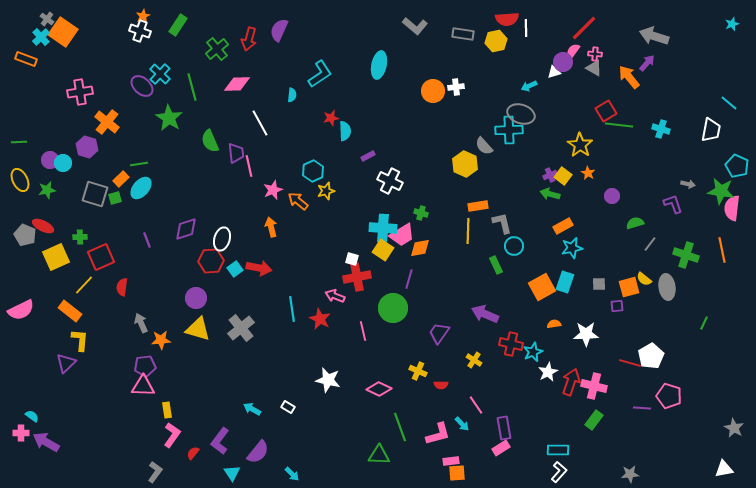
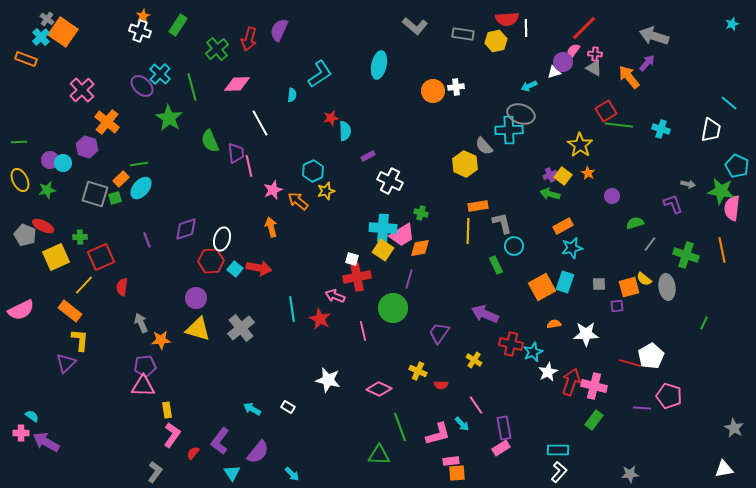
pink cross at (80, 92): moved 2 px right, 2 px up; rotated 35 degrees counterclockwise
cyan square at (235, 269): rotated 14 degrees counterclockwise
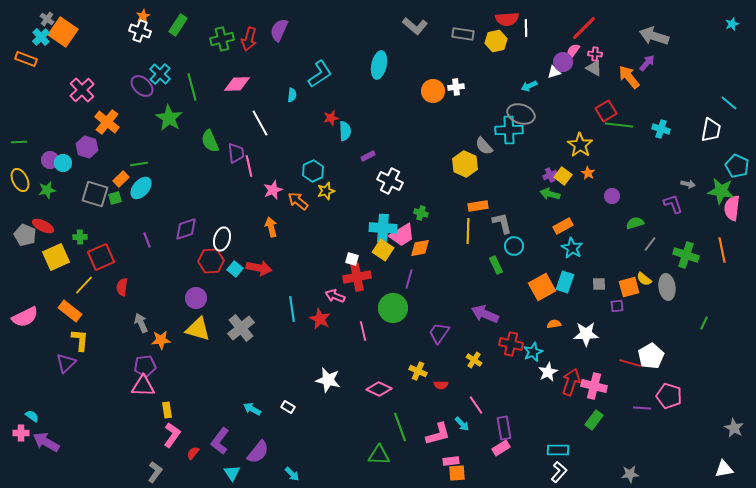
green cross at (217, 49): moved 5 px right, 10 px up; rotated 25 degrees clockwise
cyan star at (572, 248): rotated 30 degrees counterclockwise
pink semicircle at (21, 310): moved 4 px right, 7 px down
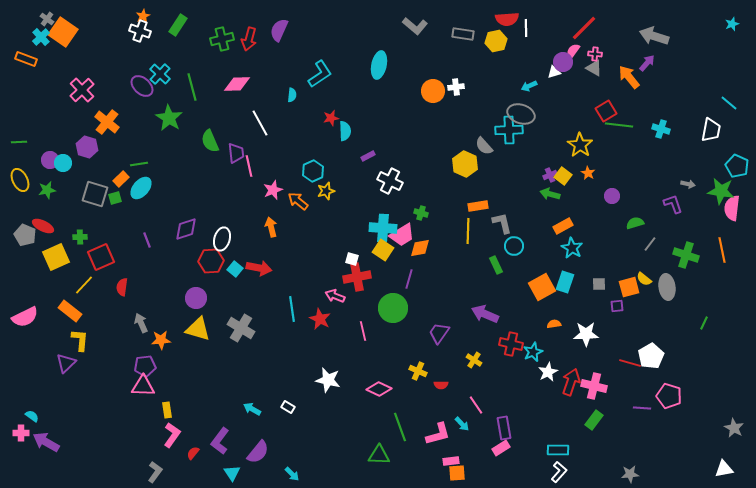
gray cross at (241, 328): rotated 20 degrees counterclockwise
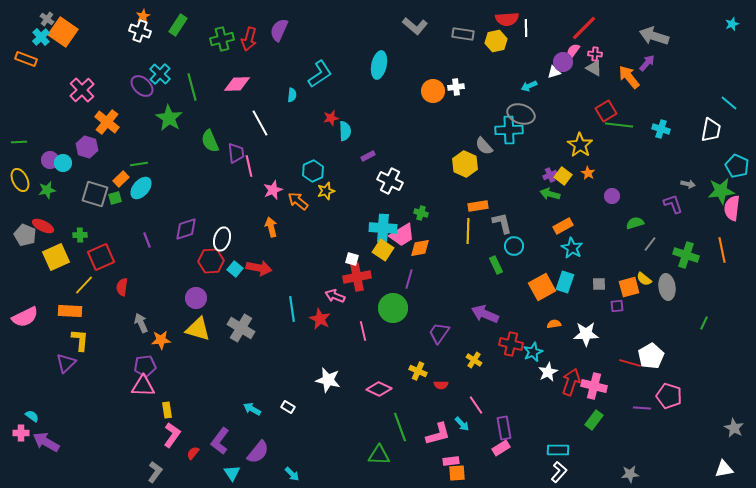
green star at (721, 191): rotated 16 degrees counterclockwise
green cross at (80, 237): moved 2 px up
orange rectangle at (70, 311): rotated 35 degrees counterclockwise
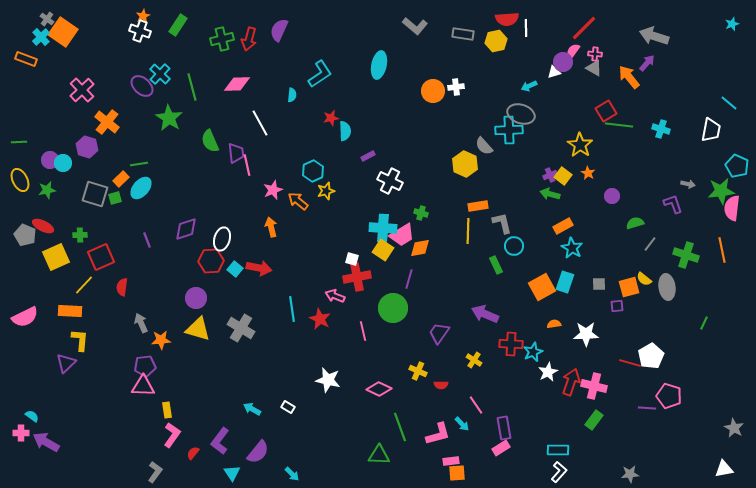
pink line at (249, 166): moved 2 px left, 1 px up
red cross at (511, 344): rotated 10 degrees counterclockwise
purple line at (642, 408): moved 5 px right
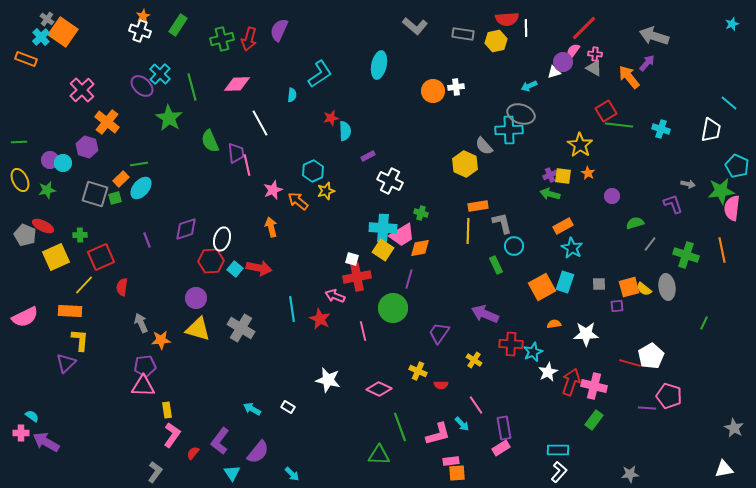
yellow square at (563, 176): rotated 30 degrees counterclockwise
yellow semicircle at (644, 279): moved 10 px down
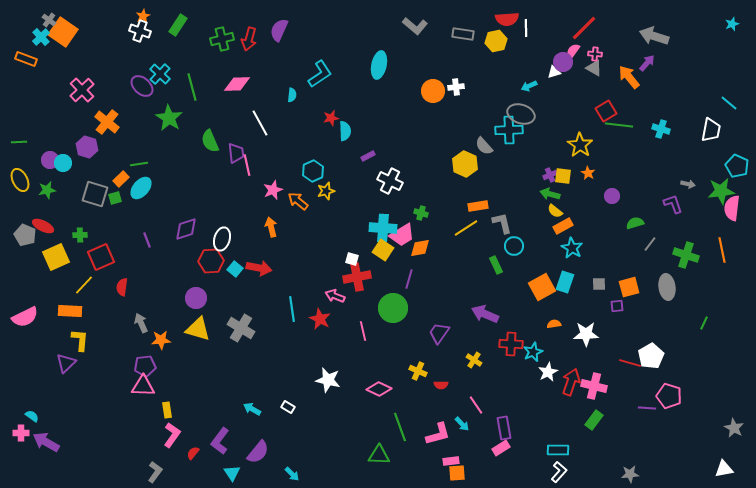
gray cross at (47, 19): moved 2 px right, 1 px down
yellow line at (468, 231): moved 2 px left, 3 px up; rotated 55 degrees clockwise
yellow semicircle at (644, 289): moved 89 px left, 78 px up
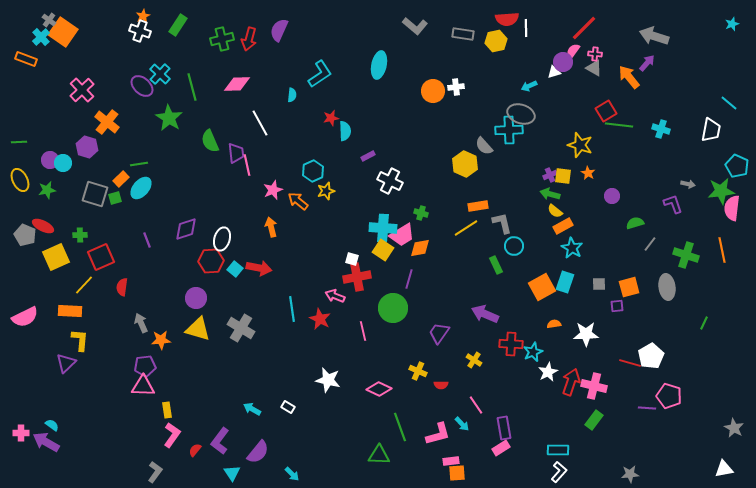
yellow star at (580, 145): rotated 15 degrees counterclockwise
cyan semicircle at (32, 416): moved 20 px right, 9 px down
red semicircle at (193, 453): moved 2 px right, 3 px up
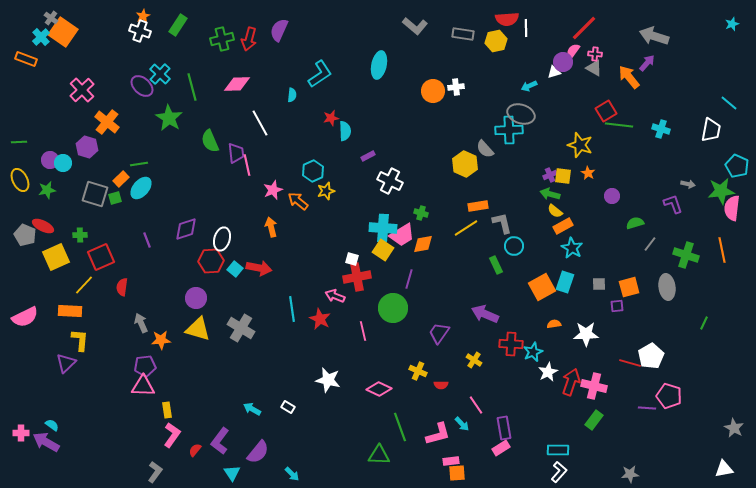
gray cross at (49, 20): moved 2 px right, 2 px up
gray semicircle at (484, 146): moved 1 px right, 3 px down
orange diamond at (420, 248): moved 3 px right, 4 px up
